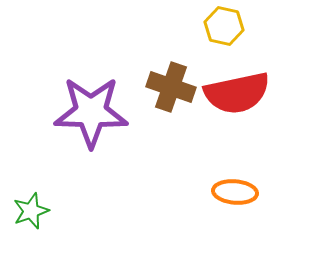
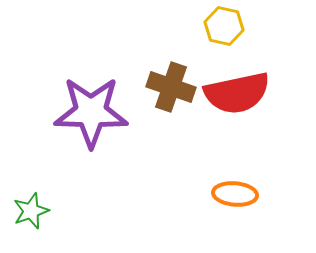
orange ellipse: moved 2 px down
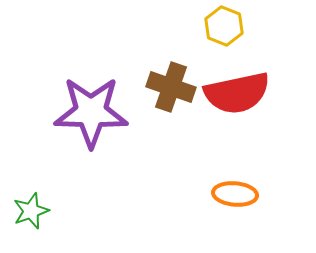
yellow hexagon: rotated 9 degrees clockwise
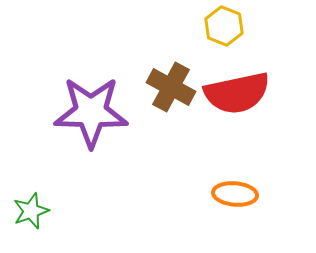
brown cross: rotated 9 degrees clockwise
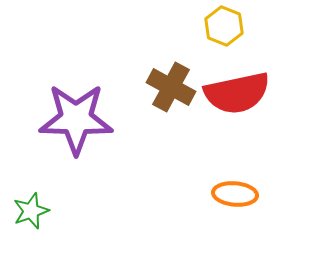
purple star: moved 15 px left, 7 px down
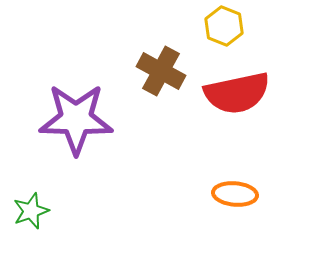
brown cross: moved 10 px left, 16 px up
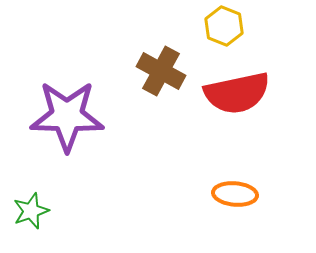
purple star: moved 9 px left, 3 px up
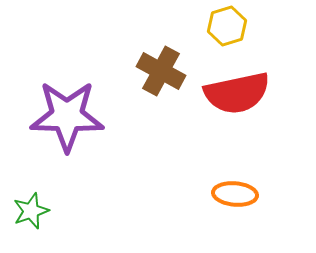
yellow hexagon: moved 3 px right; rotated 21 degrees clockwise
